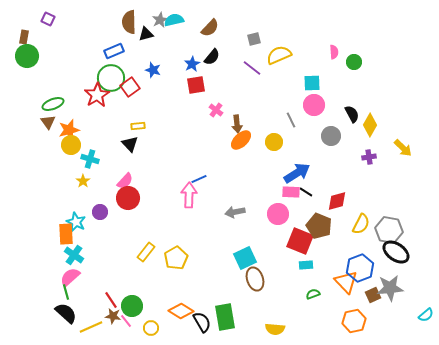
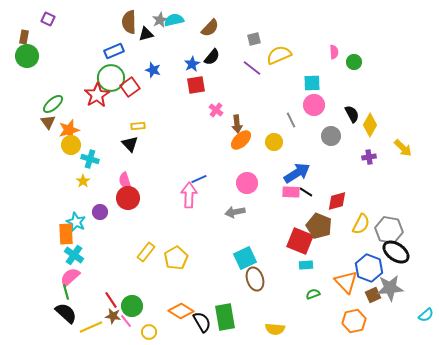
green ellipse at (53, 104): rotated 20 degrees counterclockwise
pink semicircle at (125, 181): rotated 120 degrees clockwise
pink circle at (278, 214): moved 31 px left, 31 px up
blue hexagon at (360, 268): moved 9 px right; rotated 20 degrees counterclockwise
yellow circle at (151, 328): moved 2 px left, 4 px down
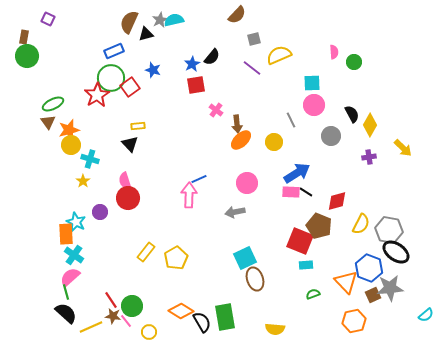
brown semicircle at (129, 22): rotated 25 degrees clockwise
brown semicircle at (210, 28): moved 27 px right, 13 px up
green ellipse at (53, 104): rotated 15 degrees clockwise
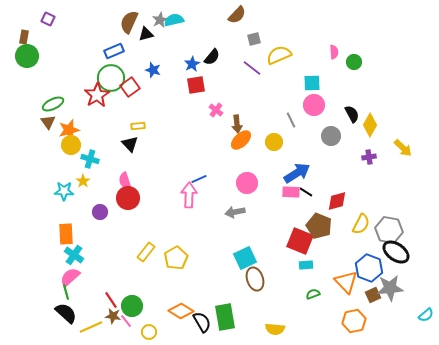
cyan star at (76, 222): moved 12 px left, 31 px up; rotated 24 degrees counterclockwise
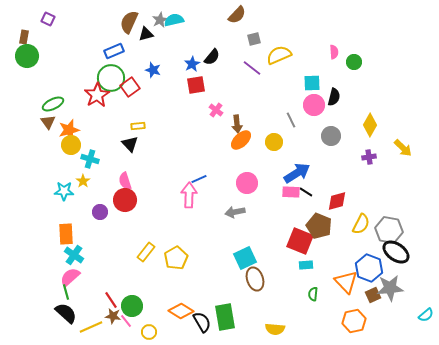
black semicircle at (352, 114): moved 18 px left, 17 px up; rotated 42 degrees clockwise
red circle at (128, 198): moved 3 px left, 2 px down
green semicircle at (313, 294): rotated 64 degrees counterclockwise
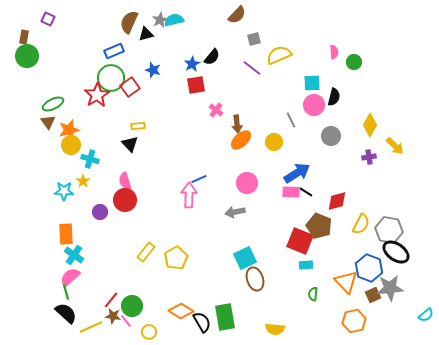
yellow arrow at (403, 148): moved 8 px left, 2 px up
red line at (111, 300): rotated 72 degrees clockwise
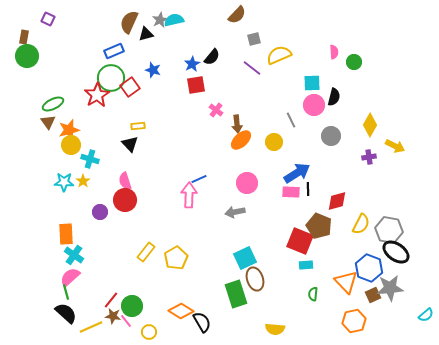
yellow arrow at (395, 146): rotated 18 degrees counterclockwise
cyan star at (64, 191): moved 9 px up
black line at (306, 192): moved 2 px right, 3 px up; rotated 56 degrees clockwise
green rectangle at (225, 317): moved 11 px right, 23 px up; rotated 8 degrees counterclockwise
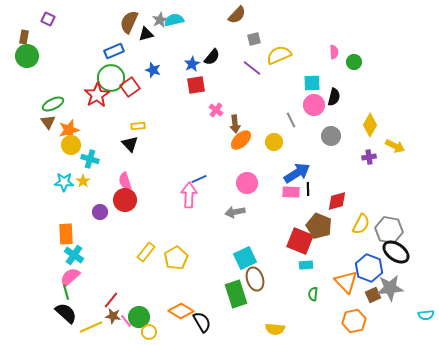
brown arrow at (237, 124): moved 2 px left
green circle at (132, 306): moved 7 px right, 11 px down
cyan semicircle at (426, 315): rotated 35 degrees clockwise
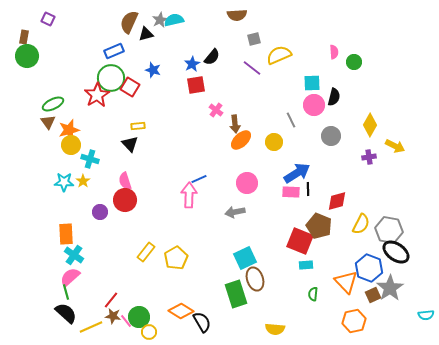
brown semicircle at (237, 15): rotated 42 degrees clockwise
red square at (130, 87): rotated 24 degrees counterclockwise
gray star at (390, 288): rotated 28 degrees counterclockwise
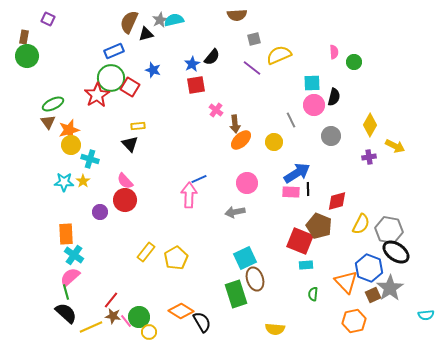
pink semicircle at (125, 181): rotated 24 degrees counterclockwise
